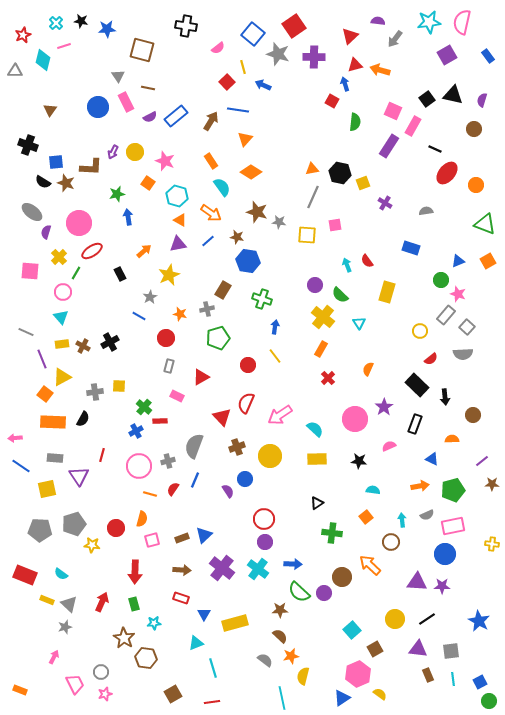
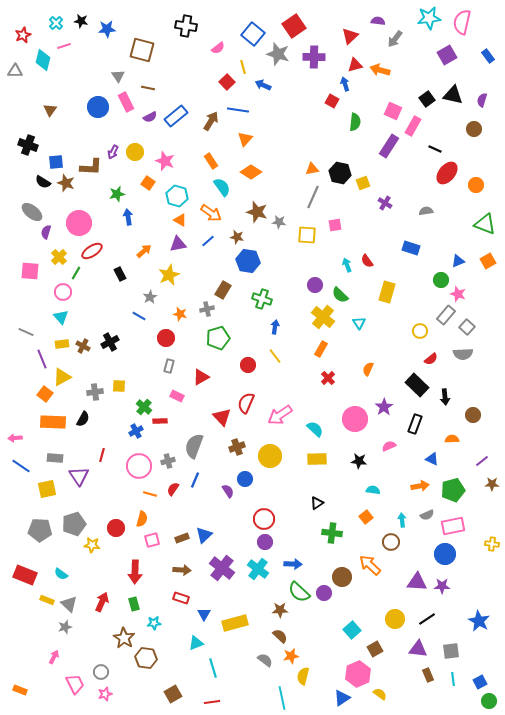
cyan star at (429, 22): moved 4 px up
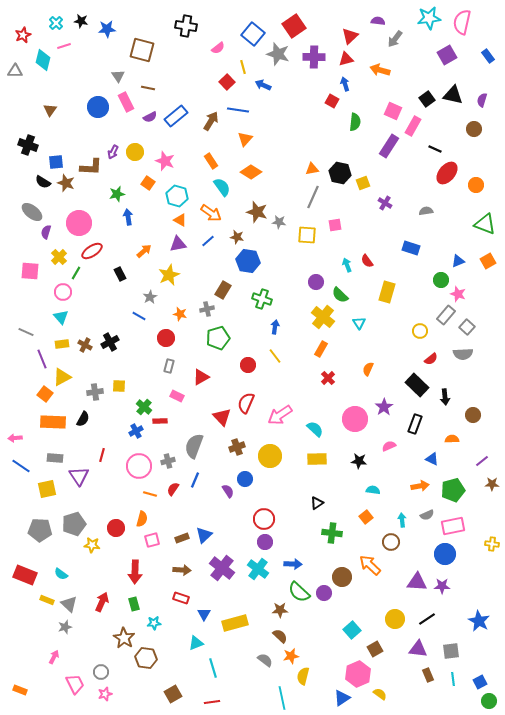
red triangle at (355, 65): moved 9 px left, 6 px up
purple circle at (315, 285): moved 1 px right, 3 px up
brown cross at (83, 346): moved 2 px right, 1 px up
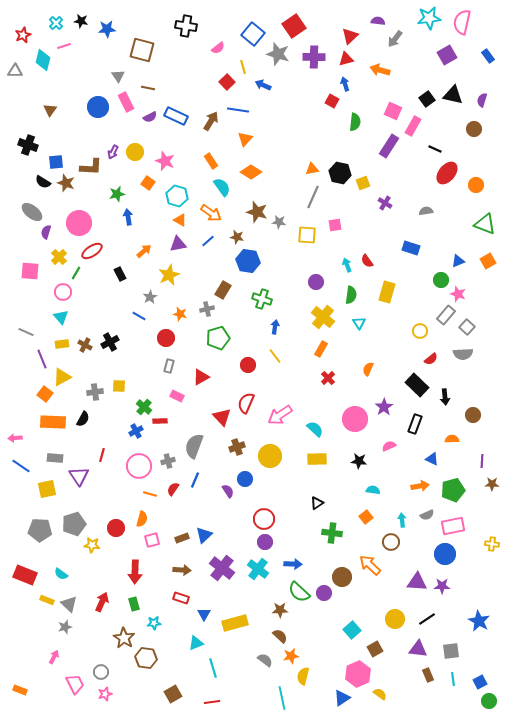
blue rectangle at (176, 116): rotated 65 degrees clockwise
green semicircle at (340, 295): moved 11 px right; rotated 126 degrees counterclockwise
purple line at (482, 461): rotated 48 degrees counterclockwise
